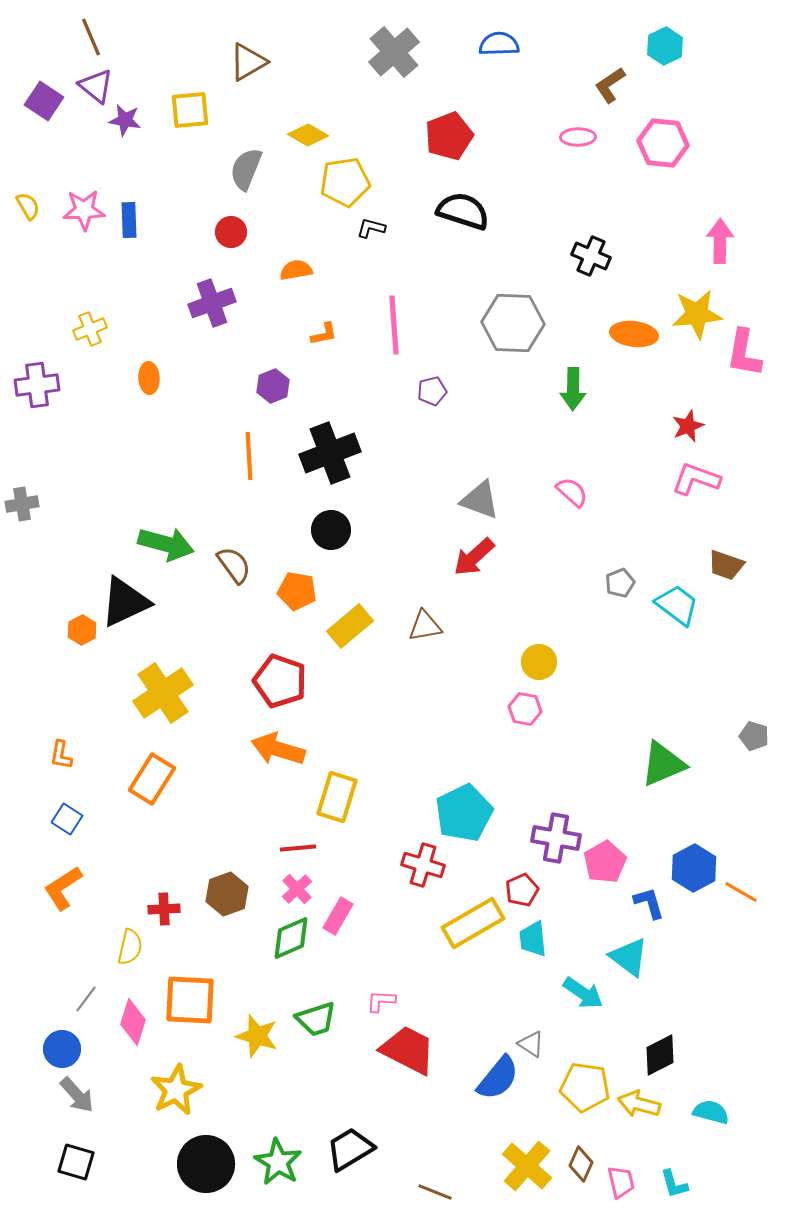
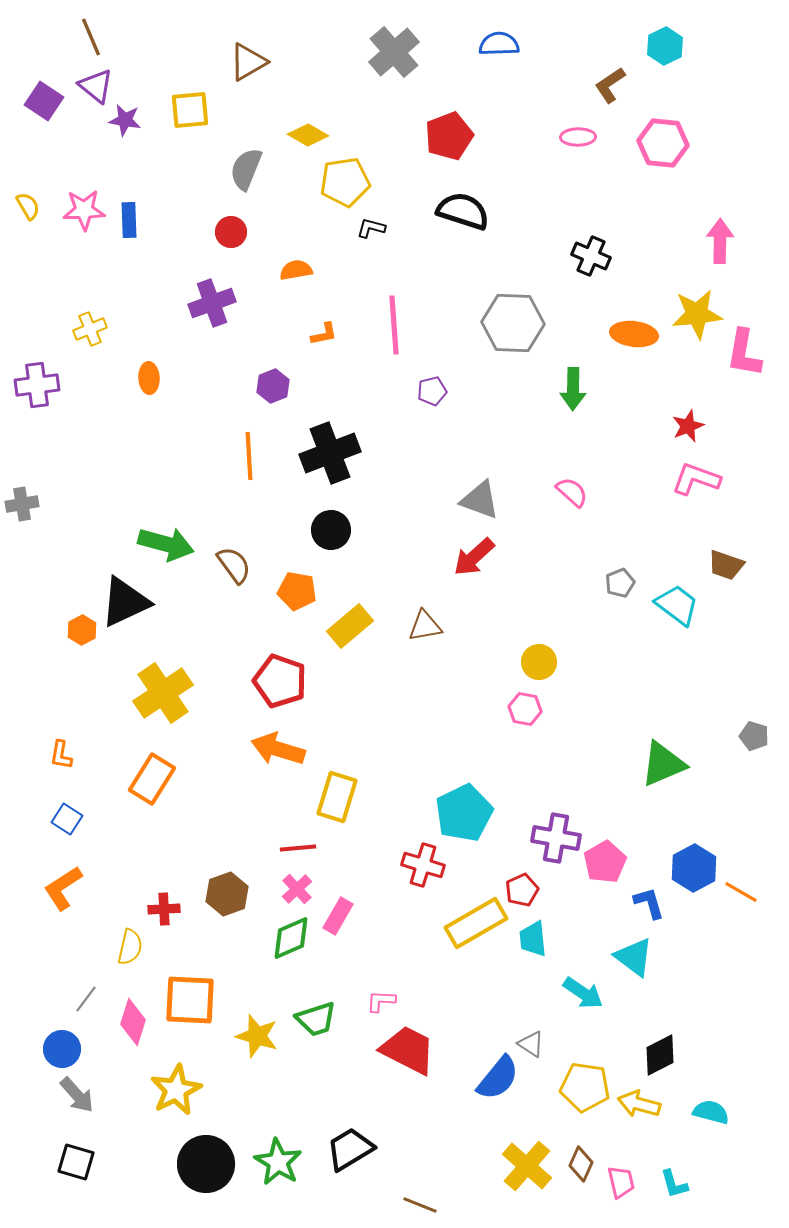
yellow rectangle at (473, 923): moved 3 px right
cyan triangle at (629, 957): moved 5 px right
brown line at (435, 1192): moved 15 px left, 13 px down
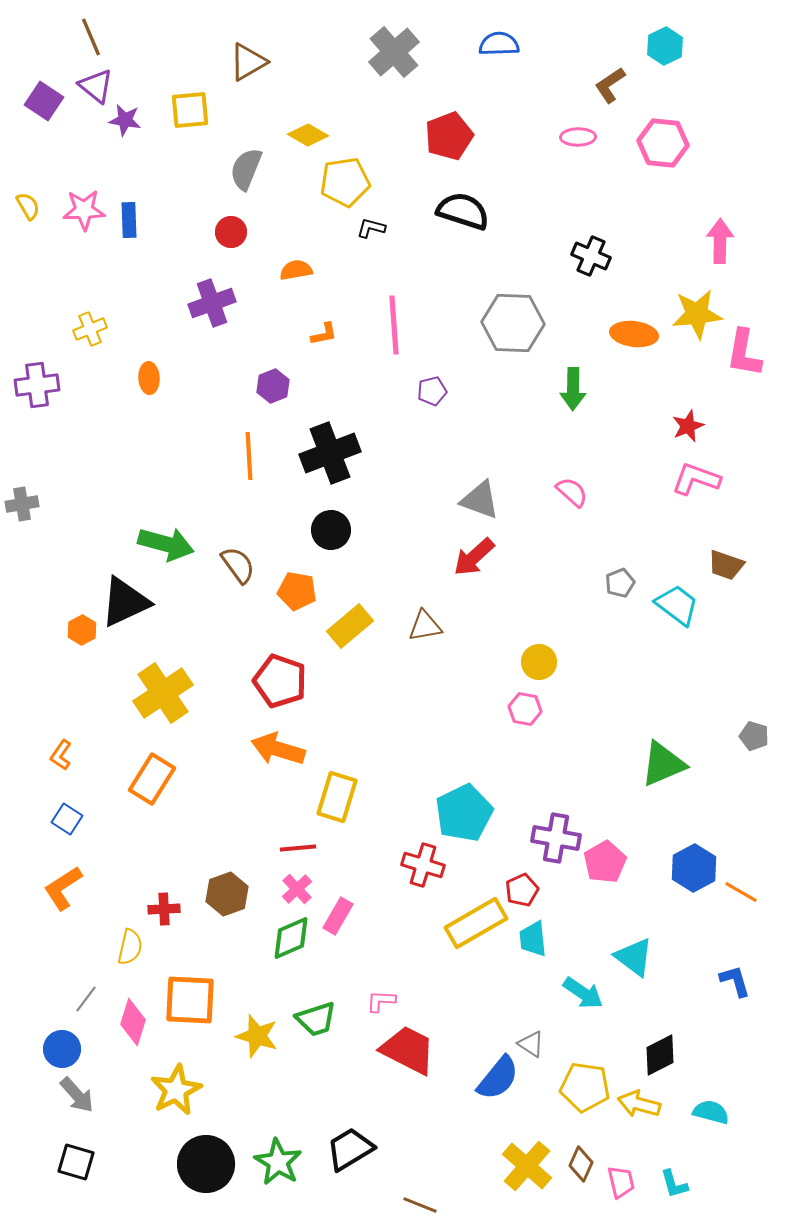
brown semicircle at (234, 565): moved 4 px right
orange L-shape at (61, 755): rotated 24 degrees clockwise
blue L-shape at (649, 903): moved 86 px right, 78 px down
